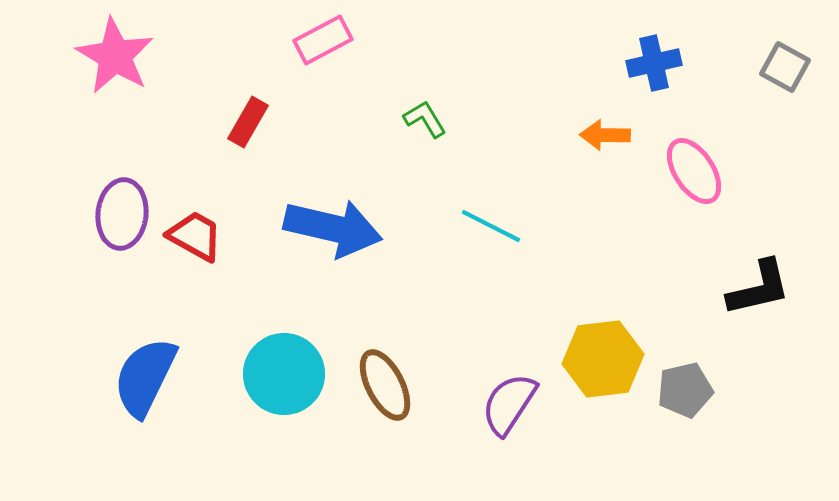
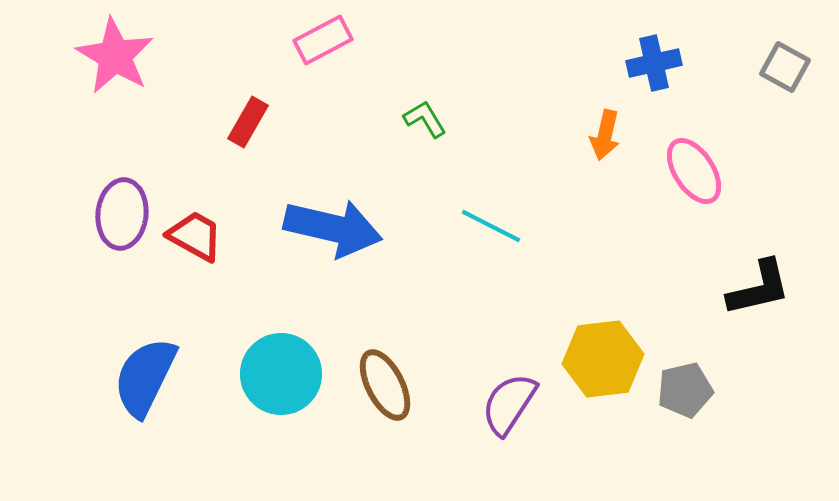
orange arrow: rotated 78 degrees counterclockwise
cyan circle: moved 3 px left
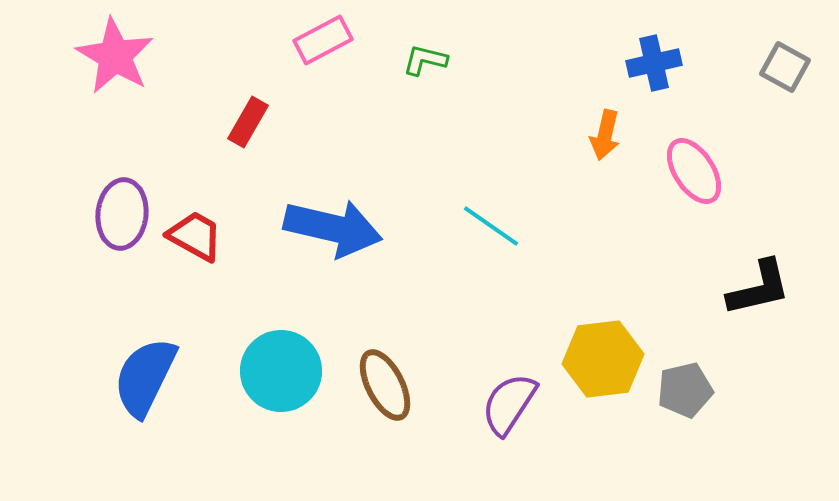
green L-shape: moved 59 px up; rotated 45 degrees counterclockwise
cyan line: rotated 8 degrees clockwise
cyan circle: moved 3 px up
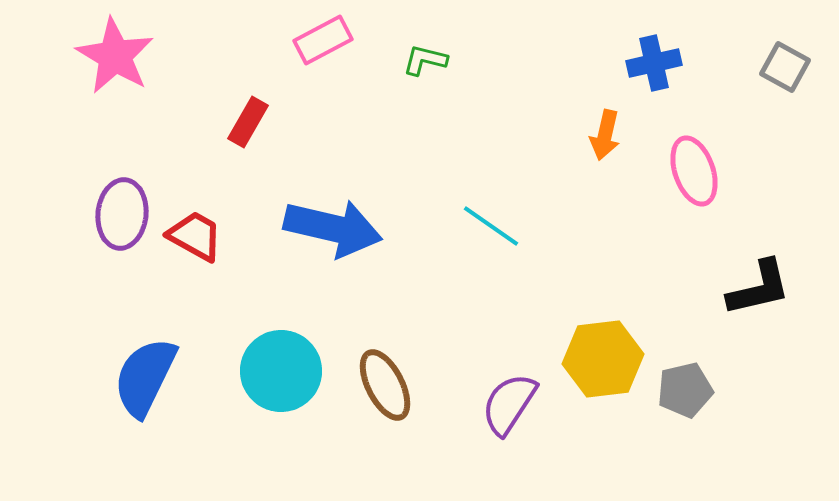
pink ellipse: rotated 14 degrees clockwise
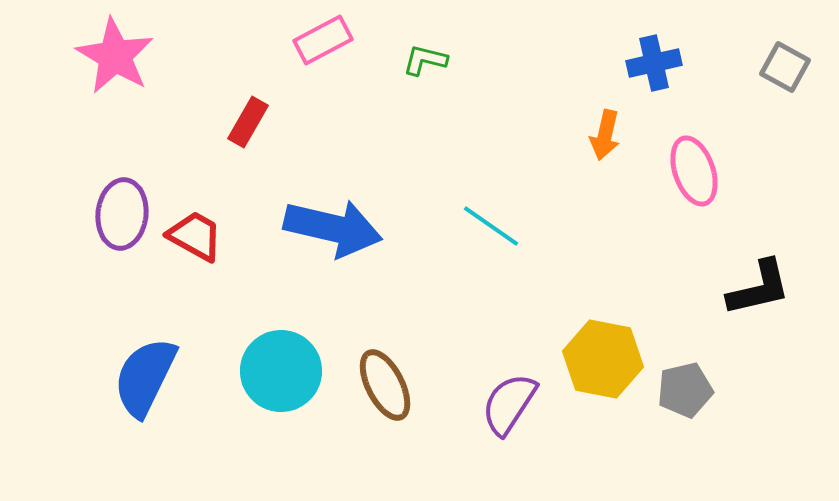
yellow hexagon: rotated 18 degrees clockwise
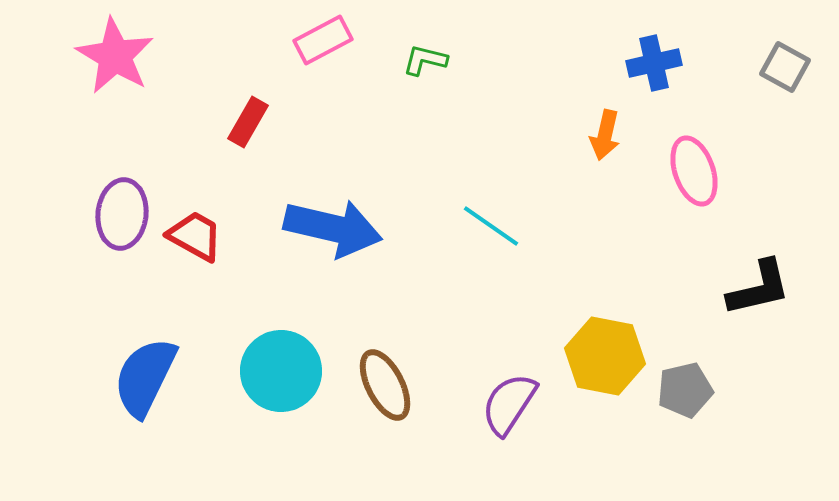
yellow hexagon: moved 2 px right, 3 px up
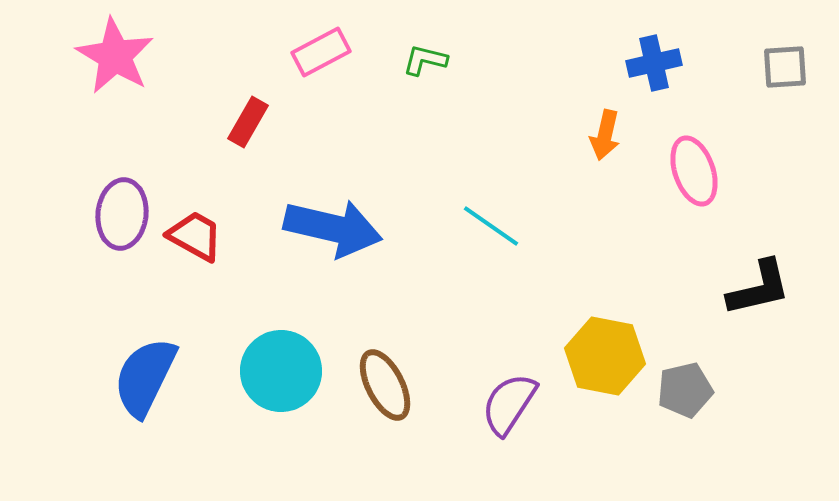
pink rectangle: moved 2 px left, 12 px down
gray square: rotated 33 degrees counterclockwise
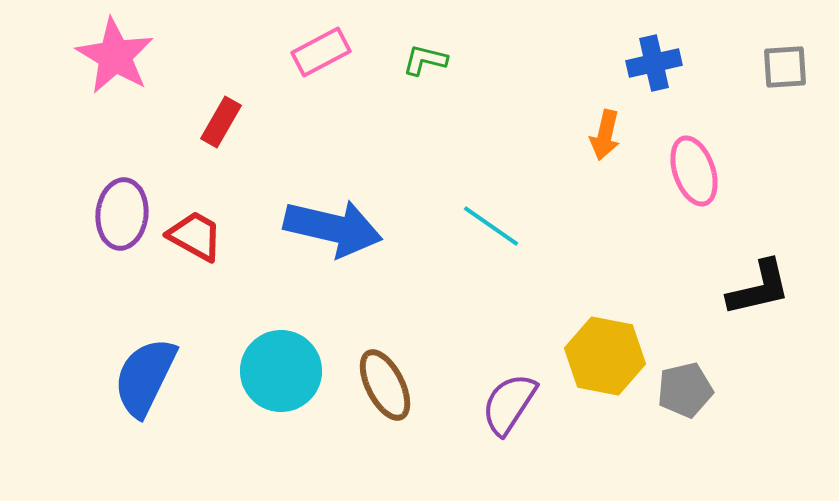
red rectangle: moved 27 px left
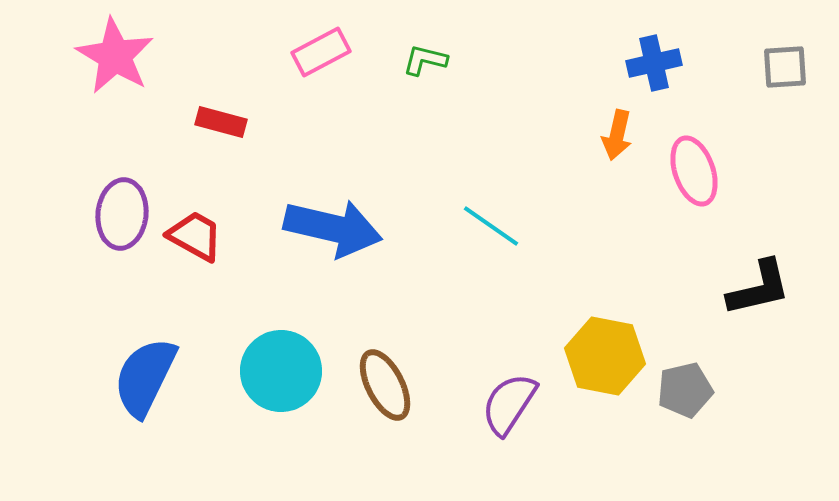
red rectangle: rotated 75 degrees clockwise
orange arrow: moved 12 px right
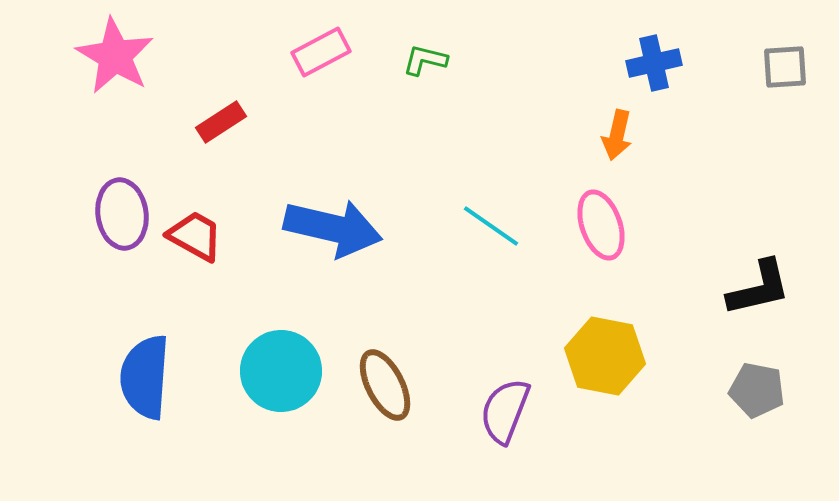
red rectangle: rotated 48 degrees counterclockwise
pink ellipse: moved 93 px left, 54 px down
purple ellipse: rotated 14 degrees counterclockwise
blue semicircle: rotated 22 degrees counterclockwise
gray pentagon: moved 72 px right; rotated 24 degrees clockwise
purple semicircle: moved 4 px left, 7 px down; rotated 12 degrees counterclockwise
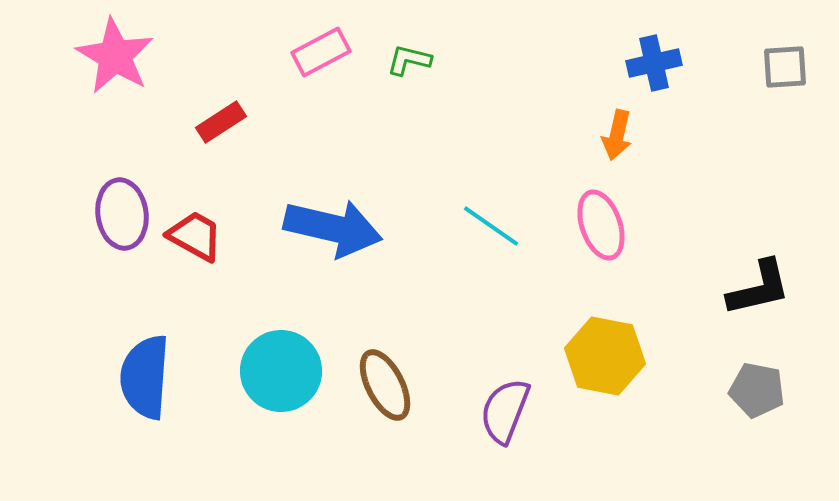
green L-shape: moved 16 px left
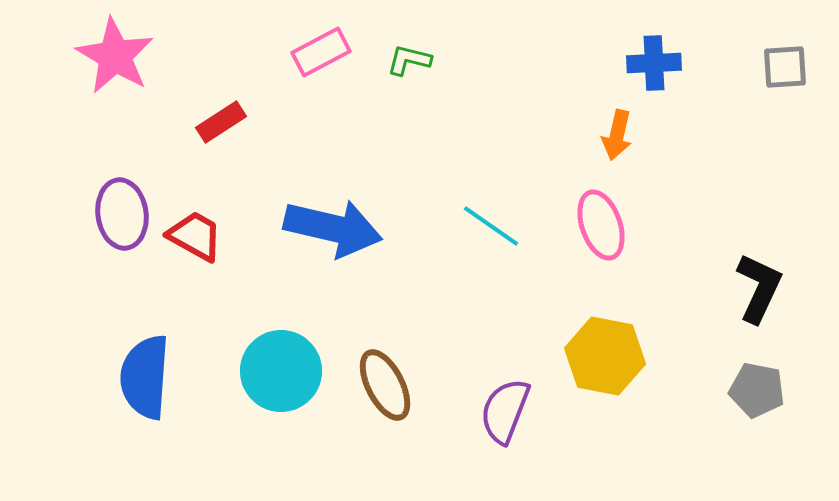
blue cross: rotated 10 degrees clockwise
black L-shape: rotated 52 degrees counterclockwise
